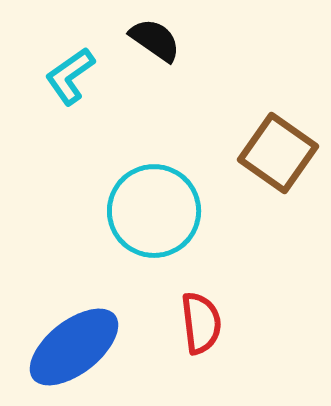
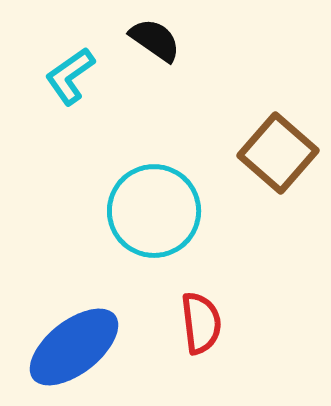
brown square: rotated 6 degrees clockwise
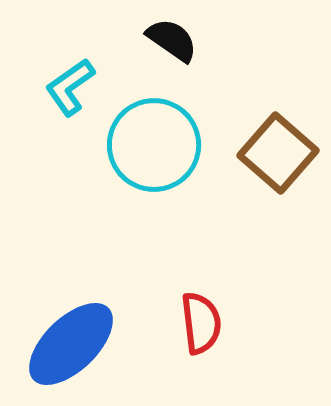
black semicircle: moved 17 px right
cyan L-shape: moved 11 px down
cyan circle: moved 66 px up
blue ellipse: moved 3 px left, 3 px up; rotated 6 degrees counterclockwise
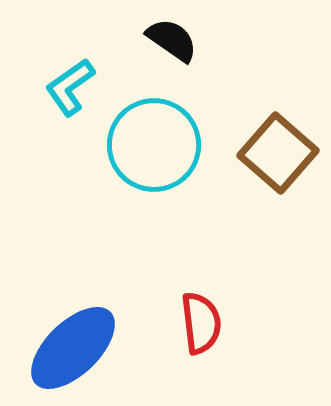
blue ellipse: moved 2 px right, 4 px down
